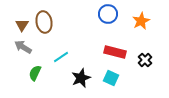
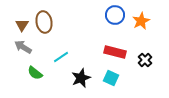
blue circle: moved 7 px right, 1 px down
green semicircle: rotated 77 degrees counterclockwise
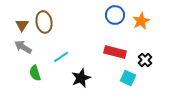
green semicircle: rotated 35 degrees clockwise
cyan square: moved 17 px right
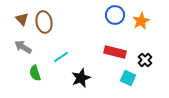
brown triangle: moved 6 px up; rotated 16 degrees counterclockwise
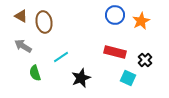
brown triangle: moved 1 px left, 3 px up; rotated 16 degrees counterclockwise
gray arrow: moved 1 px up
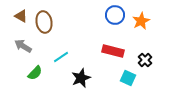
red rectangle: moved 2 px left, 1 px up
green semicircle: rotated 119 degrees counterclockwise
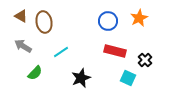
blue circle: moved 7 px left, 6 px down
orange star: moved 2 px left, 3 px up
red rectangle: moved 2 px right
cyan line: moved 5 px up
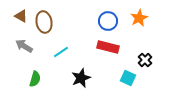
gray arrow: moved 1 px right
red rectangle: moved 7 px left, 4 px up
green semicircle: moved 6 px down; rotated 28 degrees counterclockwise
